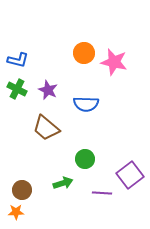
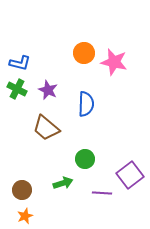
blue L-shape: moved 2 px right, 3 px down
blue semicircle: rotated 90 degrees counterclockwise
orange star: moved 9 px right, 4 px down; rotated 21 degrees counterclockwise
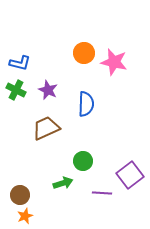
green cross: moved 1 px left, 1 px down
brown trapezoid: rotated 116 degrees clockwise
green circle: moved 2 px left, 2 px down
brown circle: moved 2 px left, 5 px down
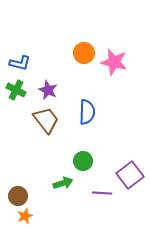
blue semicircle: moved 1 px right, 8 px down
brown trapezoid: moved 8 px up; rotated 76 degrees clockwise
brown circle: moved 2 px left, 1 px down
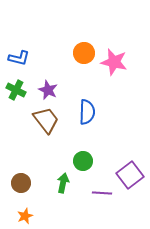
blue L-shape: moved 1 px left, 5 px up
green arrow: rotated 60 degrees counterclockwise
brown circle: moved 3 px right, 13 px up
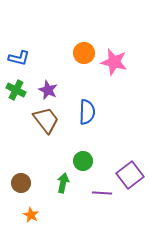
orange star: moved 6 px right, 1 px up; rotated 21 degrees counterclockwise
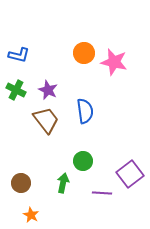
blue L-shape: moved 3 px up
blue semicircle: moved 2 px left, 1 px up; rotated 10 degrees counterclockwise
purple square: moved 1 px up
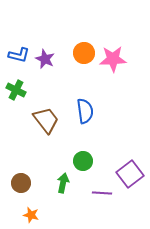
pink star: moved 1 px left, 3 px up; rotated 16 degrees counterclockwise
purple star: moved 3 px left, 31 px up
orange star: rotated 14 degrees counterclockwise
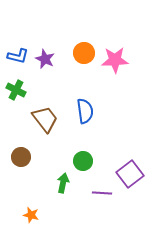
blue L-shape: moved 1 px left, 1 px down
pink star: moved 2 px right, 1 px down
brown trapezoid: moved 1 px left, 1 px up
brown circle: moved 26 px up
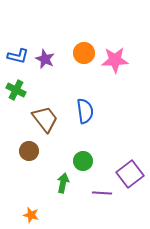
brown circle: moved 8 px right, 6 px up
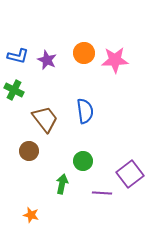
purple star: moved 2 px right, 1 px down
green cross: moved 2 px left
green arrow: moved 1 px left, 1 px down
